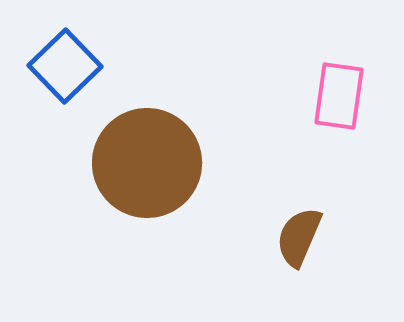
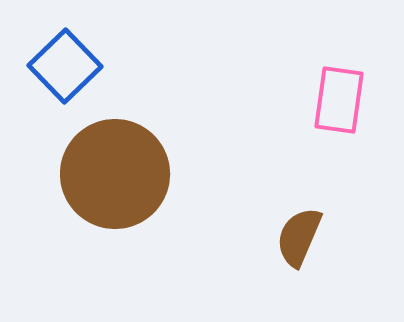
pink rectangle: moved 4 px down
brown circle: moved 32 px left, 11 px down
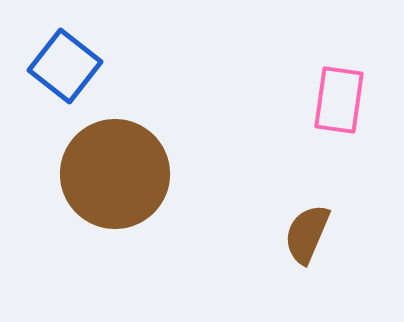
blue square: rotated 8 degrees counterclockwise
brown semicircle: moved 8 px right, 3 px up
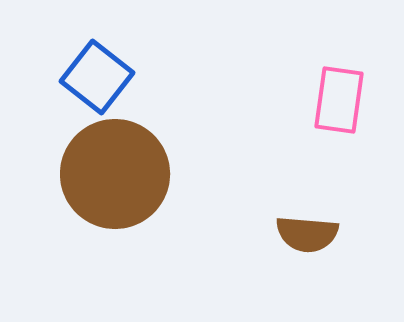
blue square: moved 32 px right, 11 px down
brown semicircle: rotated 108 degrees counterclockwise
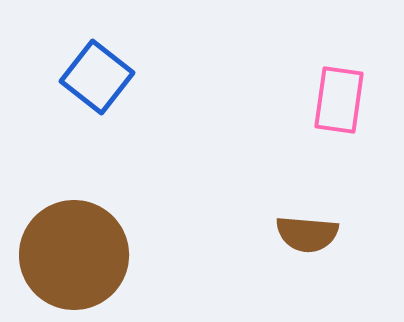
brown circle: moved 41 px left, 81 px down
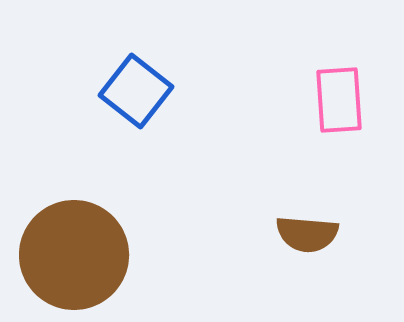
blue square: moved 39 px right, 14 px down
pink rectangle: rotated 12 degrees counterclockwise
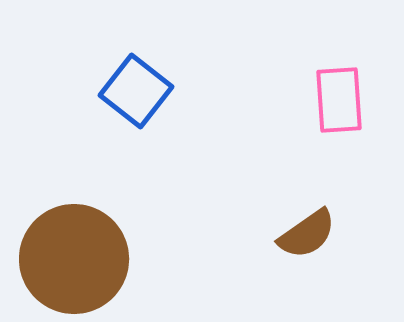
brown semicircle: rotated 40 degrees counterclockwise
brown circle: moved 4 px down
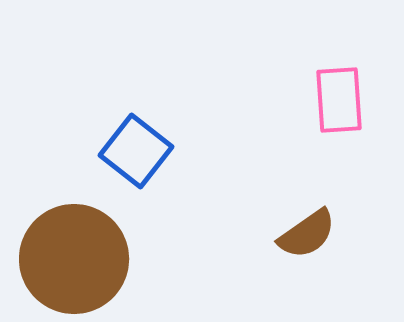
blue square: moved 60 px down
